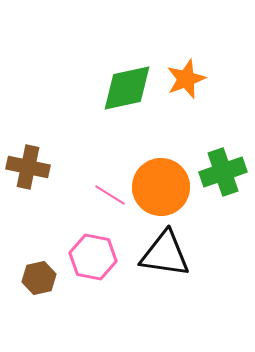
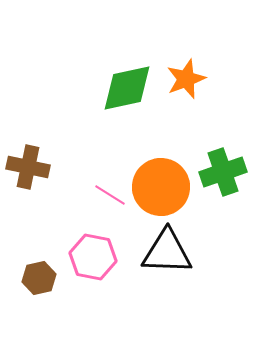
black triangle: moved 2 px right, 2 px up; rotated 6 degrees counterclockwise
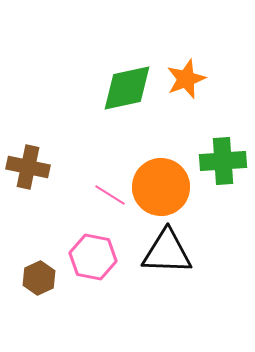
green cross: moved 11 px up; rotated 15 degrees clockwise
brown hexagon: rotated 12 degrees counterclockwise
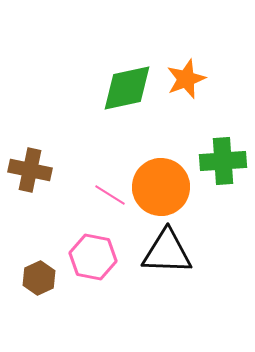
brown cross: moved 2 px right, 3 px down
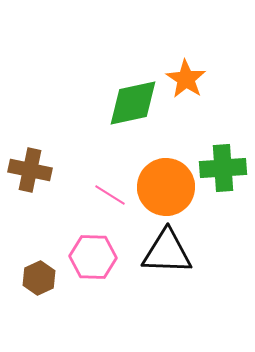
orange star: rotated 18 degrees counterclockwise
green diamond: moved 6 px right, 15 px down
green cross: moved 7 px down
orange circle: moved 5 px right
pink hexagon: rotated 9 degrees counterclockwise
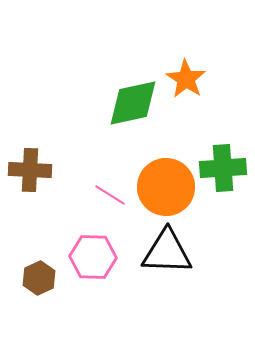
brown cross: rotated 9 degrees counterclockwise
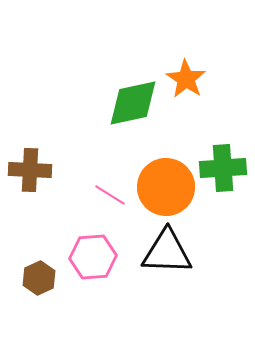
pink hexagon: rotated 6 degrees counterclockwise
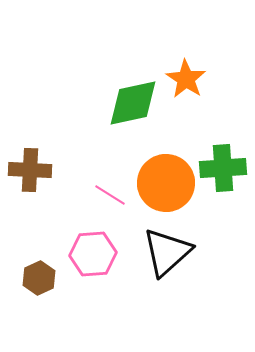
orange circle: moved 4 px up
black triangle: rotated 44 degrees counterclockwise
pink hexagon: moved 3 px up
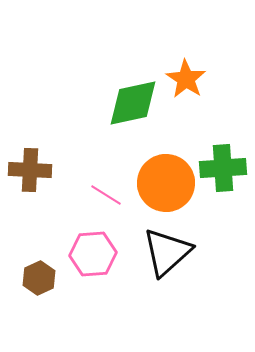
pink line: moved 4 px left
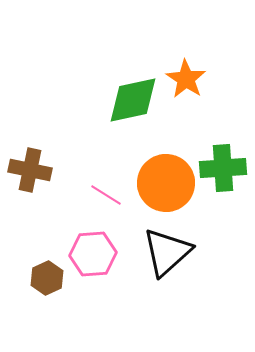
green diamond: moved 3 px up
brown cross: rotated 9 degrees clockwise
brown hexagon: moved 8 px right
